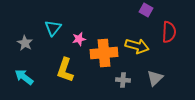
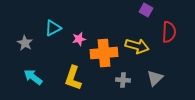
cyan triangle: rotated 24 degrees clockwise
yellow L-shape: moved 8 px right, 8 px down
cyan arrow: moved 9 px right
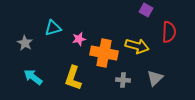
cyan triangle: rotated 12 degrees clockwise
orange cross: rotated 16 degrees clockwise
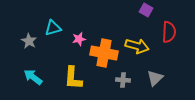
gray star: moved 4 px right, 2 px up
yellow L-shape: rotated 15 degrees counterclockwise
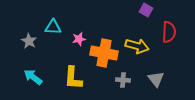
cyan triangle: moved 1 px up; rotated 18 degrees clockwise
gray triangle: moved 1 px right, 1 px down; rotated 24 degrees counterclockwise
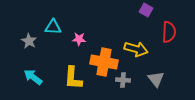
pink star: rotated 16 degrees clockwise
yellow arrow: moved 1 px left, 3 px down
orange cross: moved 9 px down
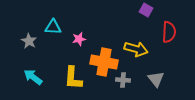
pink star: rotated 16 degrees counterclockwise
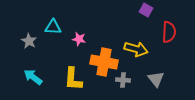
pink star: rotated 24 degrees clockwise
yellow L-shape: moved 1 px down
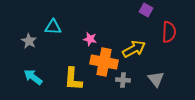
pink star: moved 11 px right
yellow arrow: moved 2 px left; rotated 45 degrees counterclockwise
